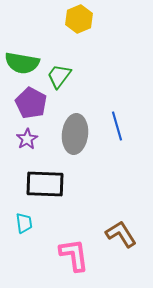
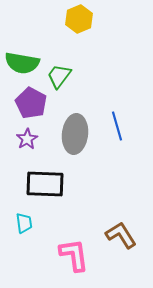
brown L-shape: moved 1 px down
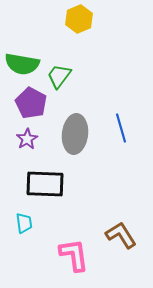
green semicircle: moved 1 px down
blue line: moved 4 px right, 2 px down
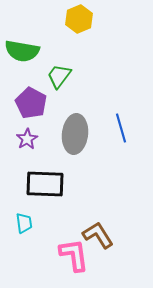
green semicircle: moved 13 px up
brown L-shape: moved 23 px left
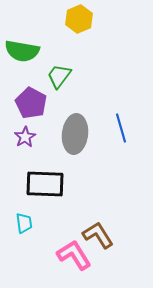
purple star: moved 2 px left, 2 px up
pink L-shape: rotated 24 degrees counterclockwise
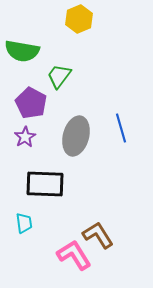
gray ellipse: moved 1 px right, 2 px down; rotated 9 degrees clockwise
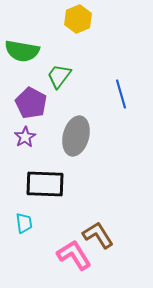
yellow hexagon: moved 1 px left
blue line: moved 34 px up
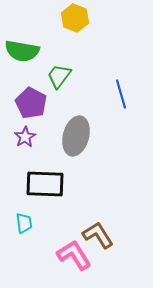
yellow hexagon: moved 3 px left, 1 px up; rotated 16 degrees counterclockwise
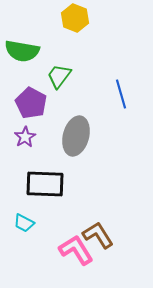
cyan trapezoid: rotated 125 degrees clockwise
pink L-shape: moved 2 px right, 5 px up
